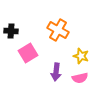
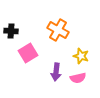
pink semicircle: moved 2 px left
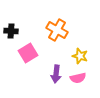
orange cross: moved 1 px left
yellow star: moved 1 px left
purple arrow: moved 2 px down
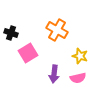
black cross: moved 2 px down; rotated 16 degrees clockwise
purple arrow: moved 2 px left
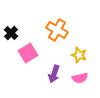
black cross: rotated 24 degrees clockwise
yellow star: moved 1 px left, 1 px up
purple arrow: rotated 12 degrees clockwise
pink semicircle: moved 2 px right
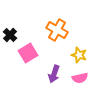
black cross: moved 1 px left, 2 px down
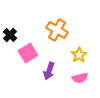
yellow star: rotated 21 degrees clockwise
purple arrow: moved 5 px left, 3 px up
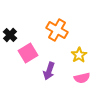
pink semicircle: moved 2 px right
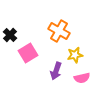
orange cross: moved 2 px right, 1 px down
yellow star: moved 4 px left; rotated 21 degrees clockwise
purple arrow: moved 7 px right
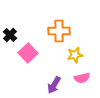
orange cross: rotated 30 degrees counterclockwise
pink square: rotated 12 degrees counterclockwise
purple arrow: moved 2 px left, 14 px down; rotated 12 degrees clockwise
